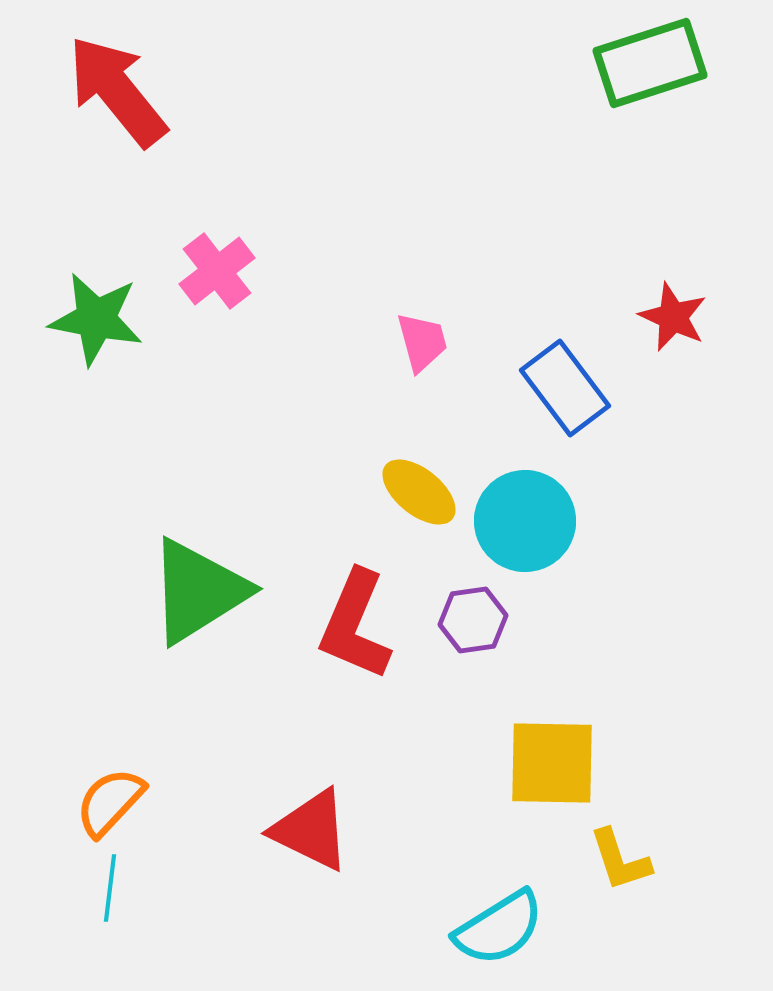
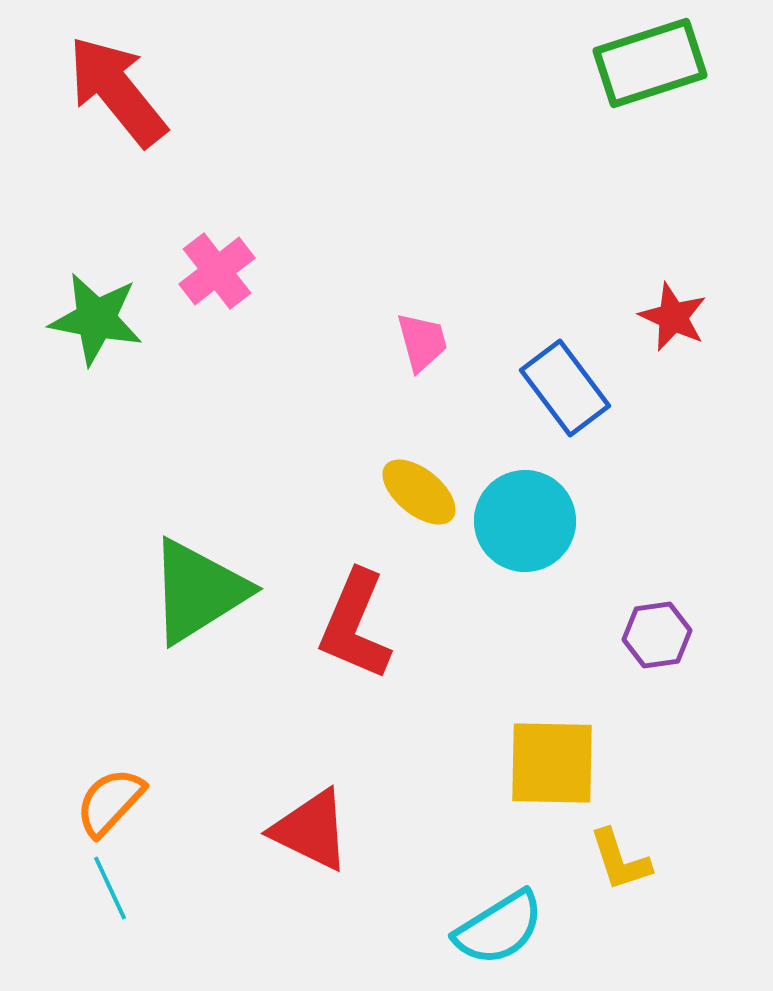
purple hexagon: moved 184 px right, 15 px down
cyan line: rotated 32 degrees counterclockwise
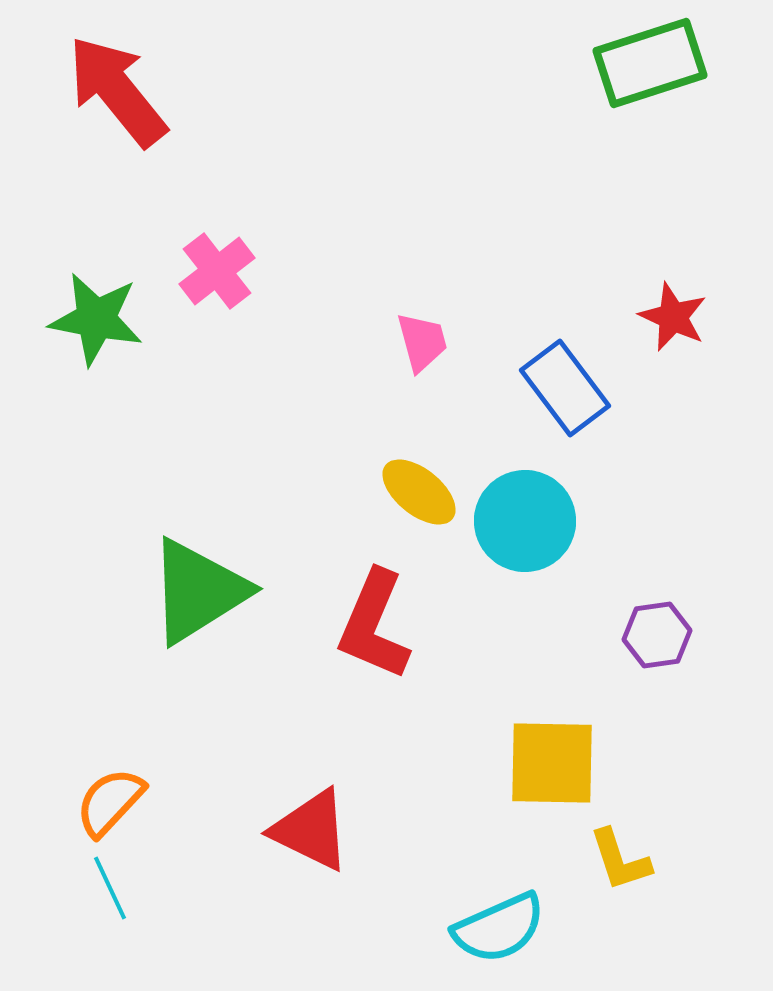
red L-shape: moved 19 px right
cyan semicircle: rotated 8 degrees clockwise
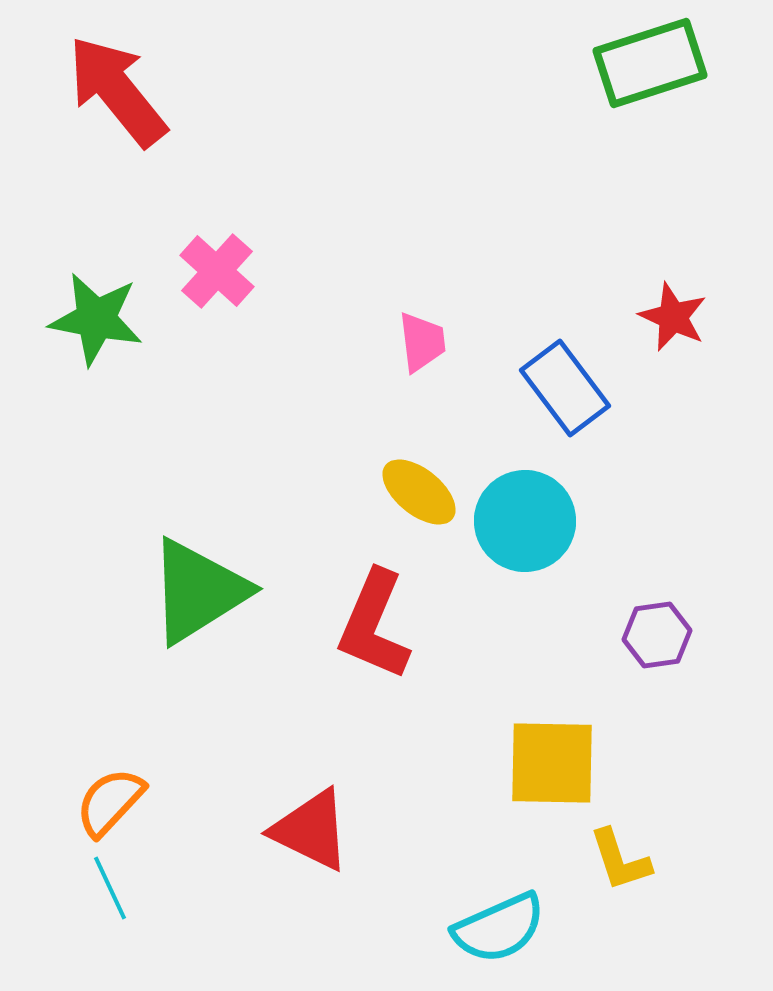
pink cross: rotated 10 degrees counterclockwise
pink trapezoid: rotated 8 degrees clockwise
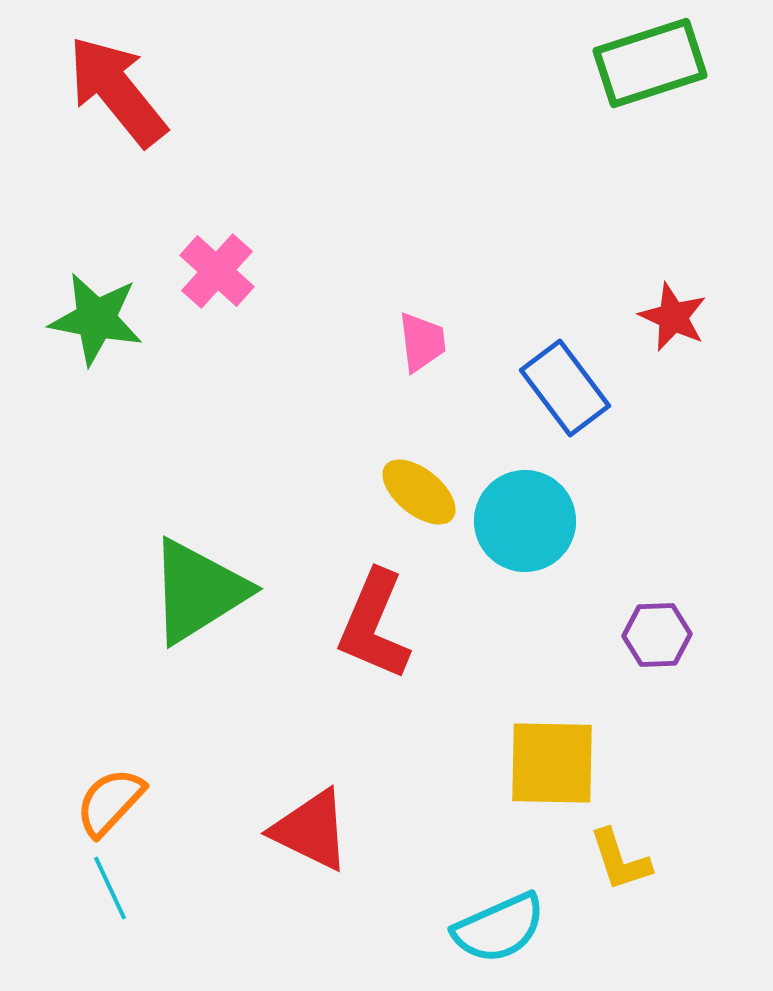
purple hexagon: rotated 6 degrees clockwise
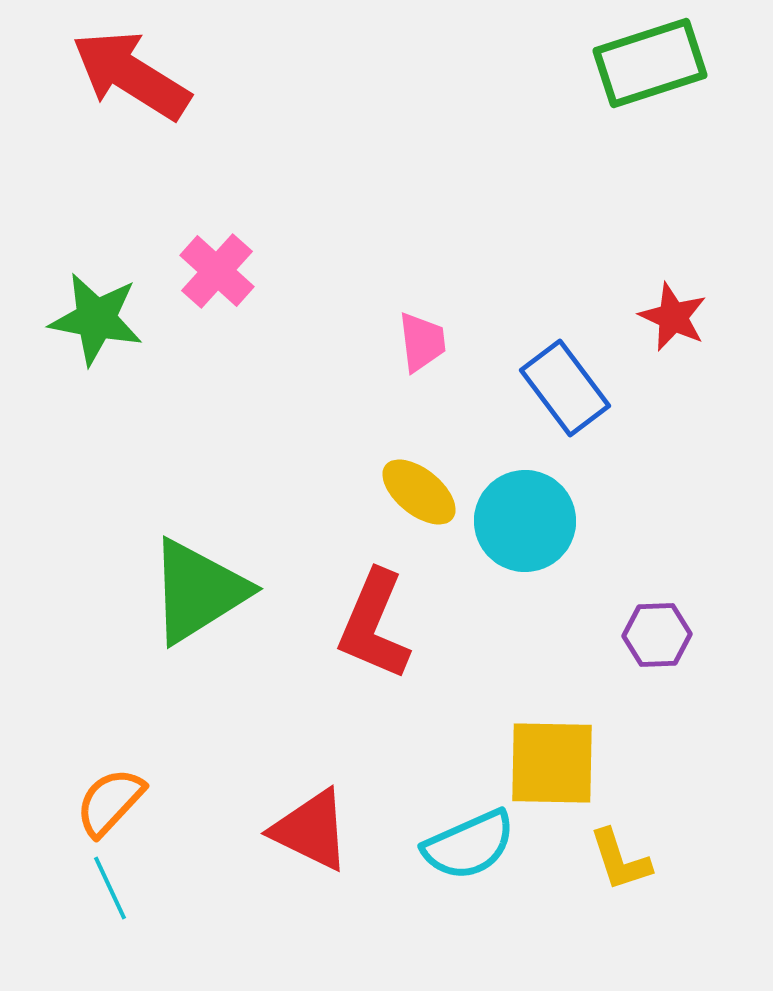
red arrow: moved 14 px right, 16 px up; rotated 19 degrees counterclockwise
cyan semicircle: moved 30 px left, 83 px up
